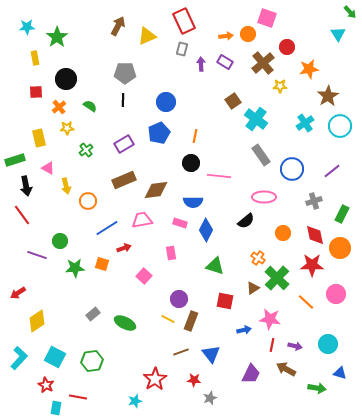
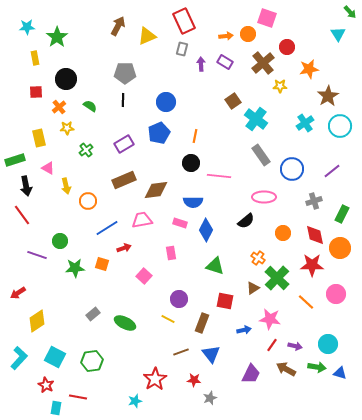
brown rectangle at (191, 321): moved 11 px right, 2 px down
red line at (272, 345): rotated 24 degrees clockwise
green arrow at (317, 388): moved 21 px up
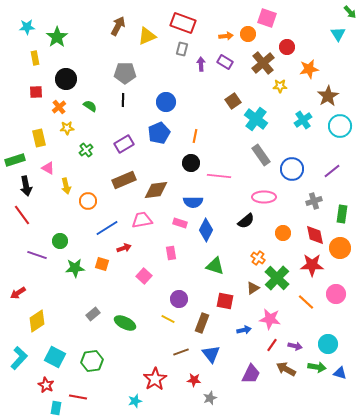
red rectangle at (184, 21): moved 1 px left, 2 px down; rotated 45 degrees counterclockwise
cyan cross at (305, 123): moved 2 px left, 3 px up
green rectangle at (342, 214): rotated 18 degrees counterclockwise
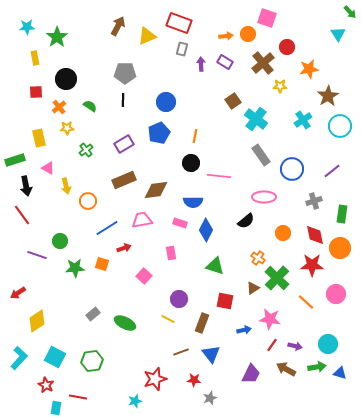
red rectangle at (183, 23): moved 4 px left
green arrow at (317, 367): rotated 18 degrees counterclockwise
red star at (155, 379): rotated 15 degrees clockwise
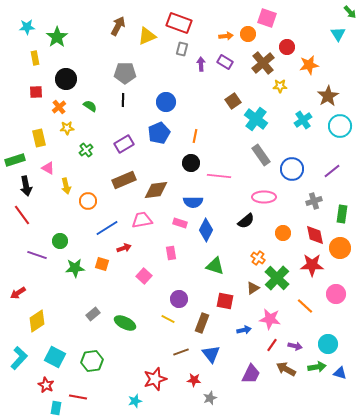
orange star at (309, 69): moved 4 px up
orange line at (306, 302): moved 1 px left, 4 px down
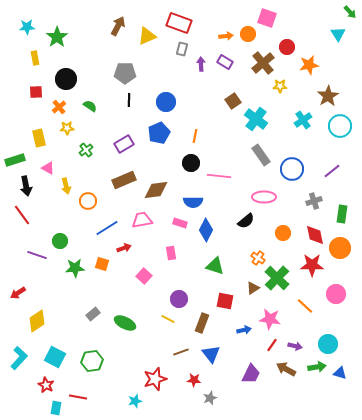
black line at (123, 100): moved 6 px right
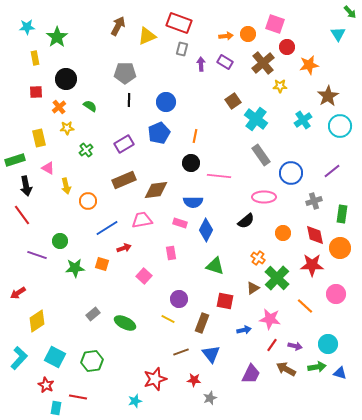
pink square at (267, 18): moved 8 px right, 6 px down
blue circle at (292, 169): moved 1 px left, 4 px down
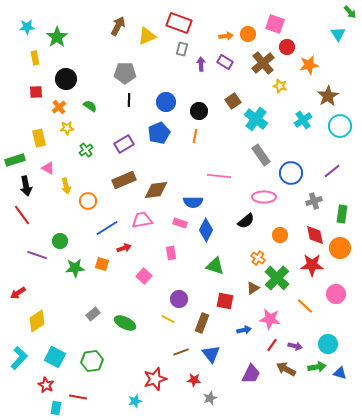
yellow star at (280, 86): rotated 16 degrees clockwise
black circle at (191, 163): moved 8 px right, 52 px up
orange circle at (283, 233): moved 3 px left, 2 px down
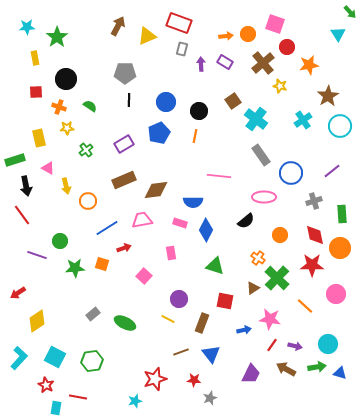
orange cross at (59, 107): rotated 32 degrees counterclockwise
green rectangle at (342, 214): rotated 12 degrees counterclockwise
